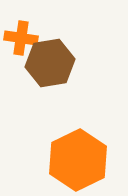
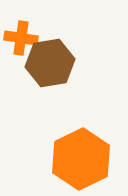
orange hexagon: moved 3 px right, 1 px up
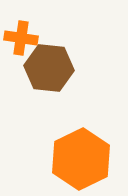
brown hexagon: moved 1 px left, 5 px down; rotated 15 degrees clockwise
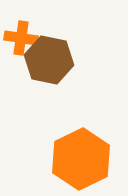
brown hexagon: moved 8 px up; rotated 6 degrees clockwise
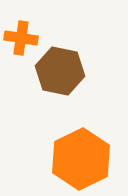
brown hexagon: moved 11 px right, 11 px down
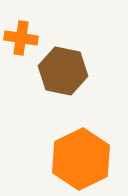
brown hexagon: moved 3 px right
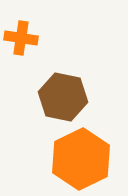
brown hexagon: moved 26 px down
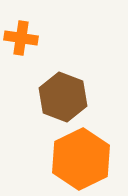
brown hexagon: rotated 9 degrees clockwise
